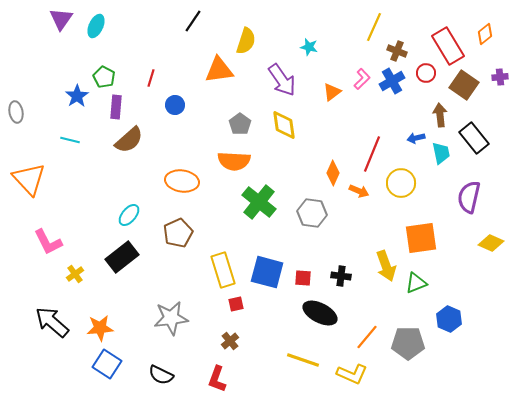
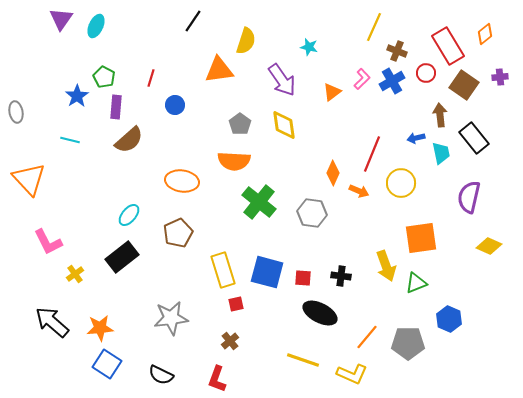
yellow diamond at (491, 243): moved 2 px left, 3 px down
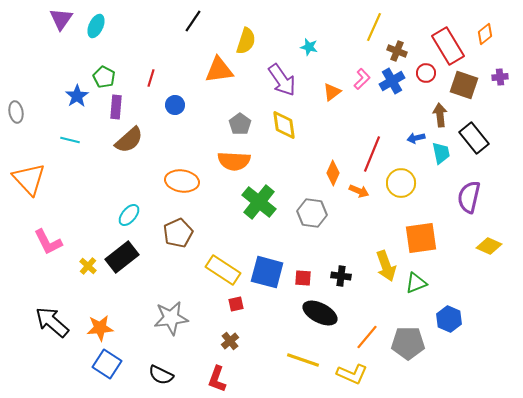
brown square at (464, 85): rotated 16 degrees counterclockwise
yellow rectangle at (223, 270): rotated 40 degrees counterclockwise
yellow cross at (75, 274): moved 13 px right, 8 px up; rotated 12 degrees counterclockwise
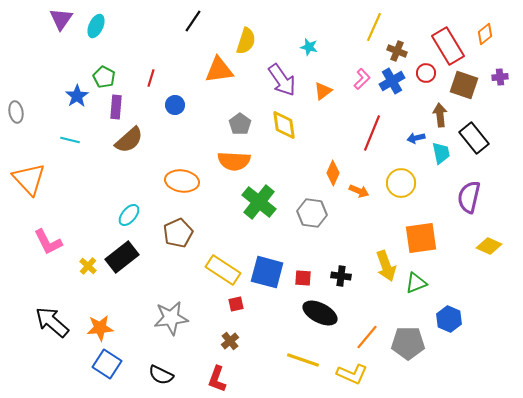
orange triangle at (332, 92): moved 9 px left, 1 px up
red line at (372, 154): moved 21 px up
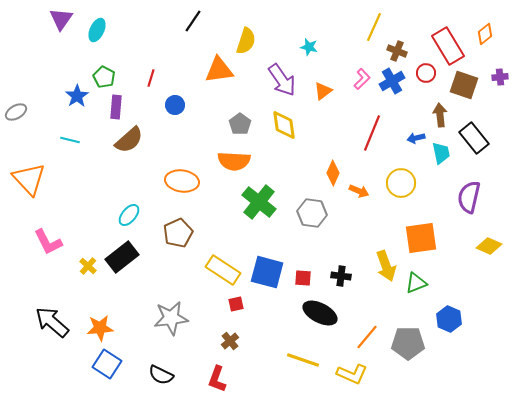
cyan ellipse at (96, 26): moved 1 px right, 4 px down
gray ellipse at (16, 112): rotated 70 degrees clockwise
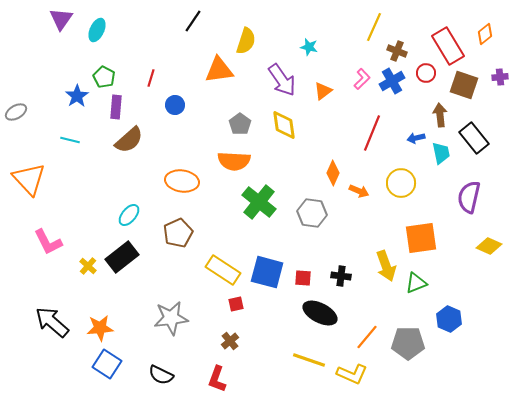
yellow line at (303, 360): moved 6 px right
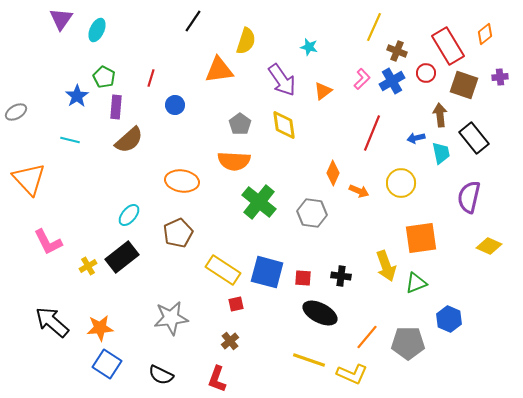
yellow cross at (88, 266): rotated 18 degrees clockwise
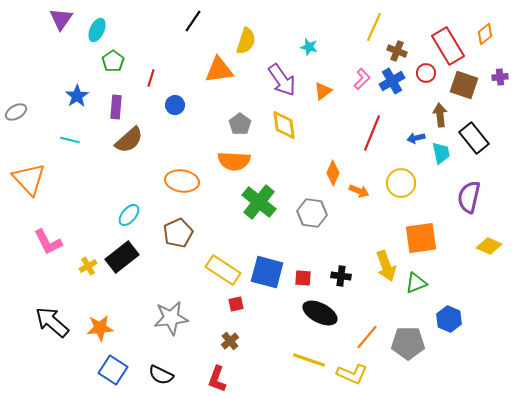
green pentagon at (104, 77): moved 9 px right, 16 px up; rotated 10 degrees clockwise
blue square at (107, 364): moved 6 px right, 6 px down
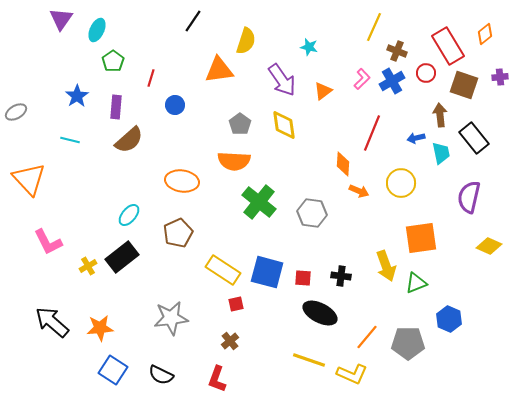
orange diamond at (333, 173): moved 10 px right, 9 px up; rotated 20 degrees counterclockwise
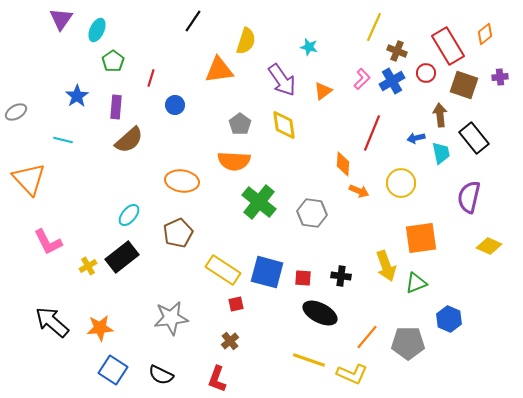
cyan line at (70, 140): moved 7 px left
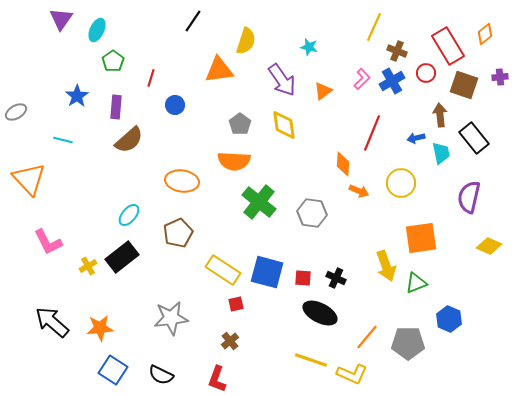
black cross at (341, 276): moved 5 px left, 2 px down; rotated 18 degrees clockwise
yellow line at (309, 360): moved 2 px right
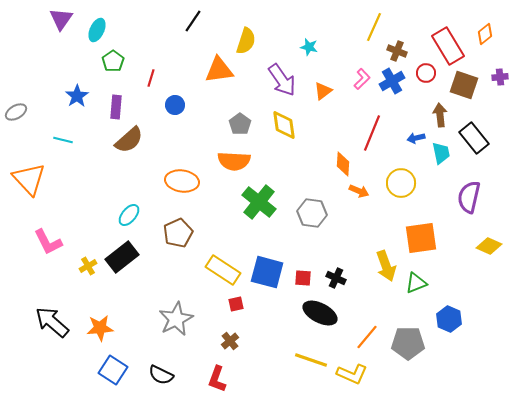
gray star at (171, 318): moved 5 px right, 1 px down; rotated 20 degrees counterclockwise
